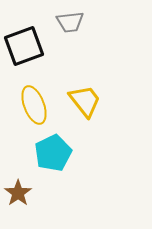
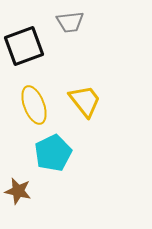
brown star: moved 2 px up; rotated 24 degrees counterclockwise
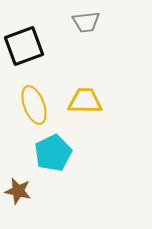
gray trapezoid: moved 16 px right
yellow trapezoid: rotated 51 degrees counterclockwise
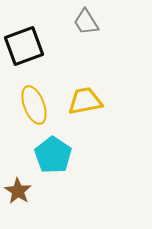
gray trapezoid: rotated 64 degrees clockwise
yellow trapezoid: rotated 12 degrees counterclockwise
cyan pentagon: moved 2 px down; rotated 12 degrees counterclockwise
brown star: rotated 20 degrees clockwise
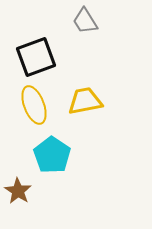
gray trapezoid: moved 1 px left, 1 px up
black square: moved 12 px right, 11 px down
cyan pentagon: moved 1 px left
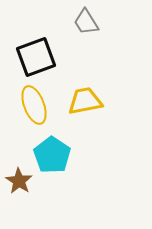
gray trapezoid: moved 1 px right, 1 px down
brown star: moved 1 px right, 10 px up
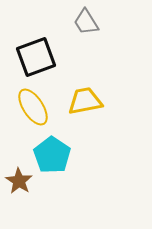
yellow ellipse: moved 1 px left, 2 px down; rotated 12 degrees counterclockwise
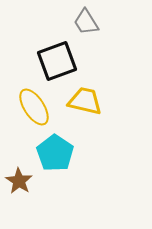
black square: moved 21 px right, 4 px down
yellow trapezoid: rotated 24 degrees clockwise
yellow ellipse: moved 1 px right
cyan pentagon: moved 3 px right, 2 px up
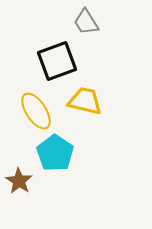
yellow ellipse: moved 2 px right, 4 px down
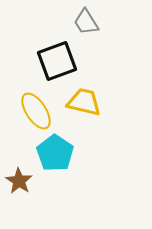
yellow trapezoid: moved 1 px left, 1 px down
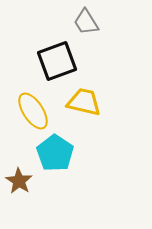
yellow ellipse: moved 3 px left
